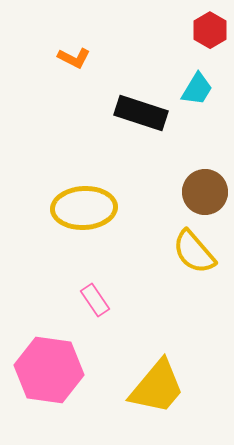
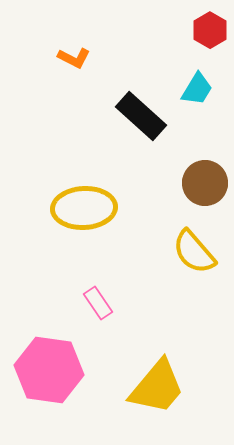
black rectangle: moved 3 px down; rotated 24 degrees clockwise
brown circle: moved 9 px up
pink rectangle: moved 3 px right, 3 px down
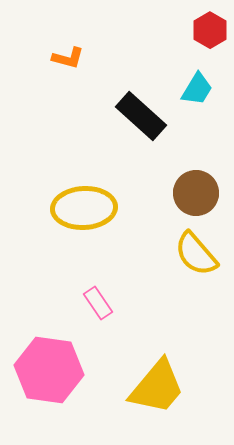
orange L-shape: moved 6 px left; rotated 12 degrees counterclockwise
brown circle: moved 9 px left, 10 px down
yellow semicircle: moved 2 px right, 2 px down
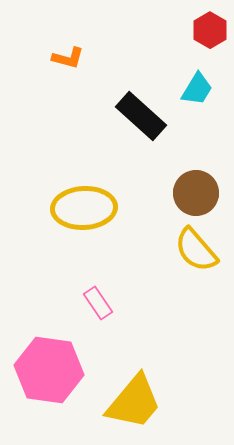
yellow semicircle: moved 4 px up
yellow trapezoid: moved 23 px left, 15 px down
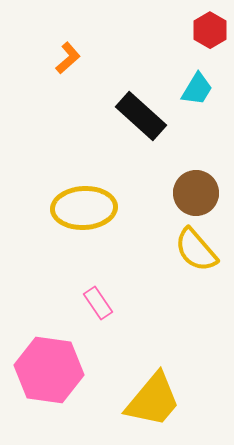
orange L-shape: rotated 56 degrees counterclockwise
yellow trapezoid: moved 19 px right, 2 px up
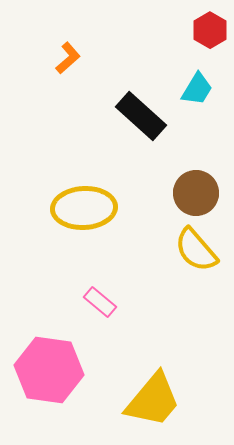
pink rectangle: moved 2 px right, 1 px up; rotated 16 degrees counterclockwise
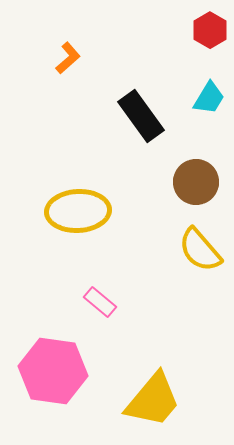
cyan trapezoid: moved 12 px right, 9 px down
black rectangle: rotated 12 degrees clockwise
brown circle: moved 11 px up
yellow ellipse: moved 6 px left, 3 px down
yellow semicircle: moved 4 px right
pink hexagon: moved 4 px right, 1 px down
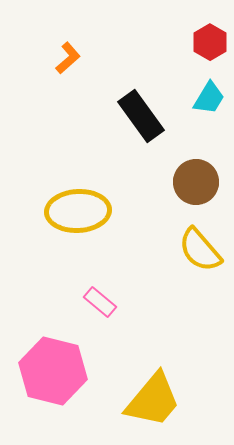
red hexagon: moved 12 px down
pink hexagon: rotated 6 degrees clockwise
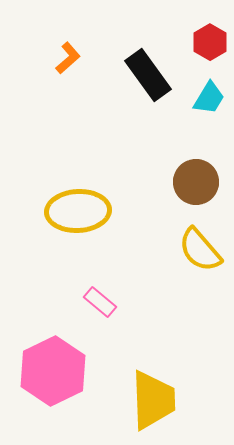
black rectangle: moved 7 px right, 41 px up
pink hexagon: rotated 20 degrees clockwise
yellow trapezoid: rotated 42 degrees counterclockwise
